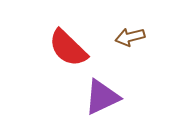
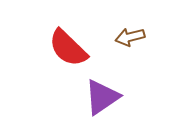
purple triangle: rotated 9 degrees counterclockwise
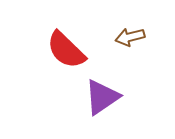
red semicircle: moved 2 px left, 2 px down
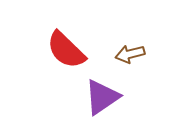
brown arrow: moved 17 px down
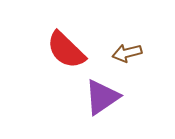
brown arrow: moved 3 px left, 1 px up
